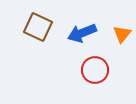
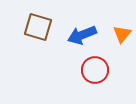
brown square: rotated 8 degrees counterclockwise
blue arrow: moved 2 px down
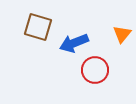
blue arrow: moved 8 px left, 8 px down
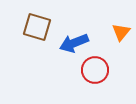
brown square: moved 1 px left
orange triangle: moved 1 px left, 2 px up
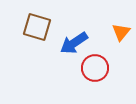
blue arrow: rotated 12 degrees counterclockwise
red circle: moved 2 px up
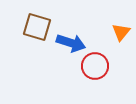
blue arrow: moved 3 px left; rotated 128 degrees counterclockwise
red circle: moved 2 px up
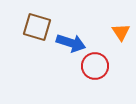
orange triangle: rotated 12 degrees counterclockwise
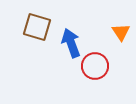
blue arrow: rotated 128 degrees counterclockwise
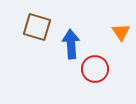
blue arrow: moved 1 px down; rotated 16 degrees clockwise
red circle: moved 3 px down
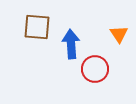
brown square: rotated 12 degrees counterclockwise
orange triangle: moved 2 px left, 2 px down
